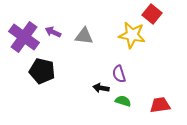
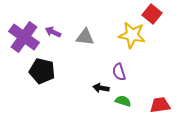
gray triangle: moved 1 px right, 1 px down
purple semicircle: moved 2 px up
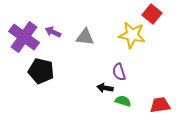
black pentagon: moved 1 px left
black arrow: moved 4 px right
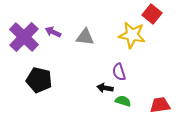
purple cross: rotated 8 degrees clockwise
black pentagon: moved 2 px left, 9 px down
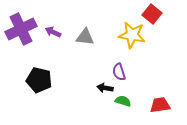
purple cross: moved 3 px left, 8 px up; rotated 20 degrees clockwise
